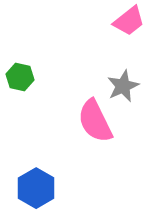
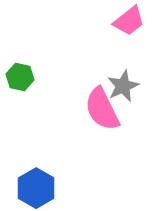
pink semicircle: moved 7 px right, 12 px up
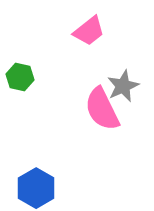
pink trapezoid: moved 40 px left, 10 px down
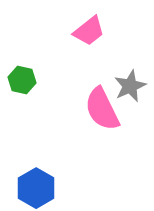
green hexagon: moved 2 px right, 3 px down
gray star: moved 7 px right
